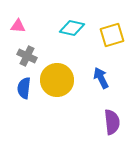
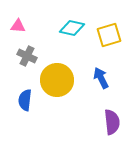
yellow square: moved 3 px left
blue semicircle: moved 1 px right, 12 px down
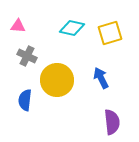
yellow square: moved 1 px right, 2 px up
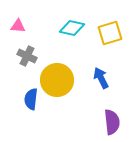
blue semicircle: moved 6 px right, 1 px up
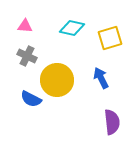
pink triangle: moved 7 px right
yellow square: moved 5 px down
blue semicircle: rotated 70 degrees counterclockwise
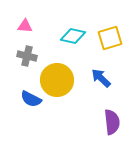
cyan diamond: moved 1 px right, 8 px down
gray cross: rotated 12 degrees counterclockwise
blue arrow: rotated 20 degrees counterclockwise
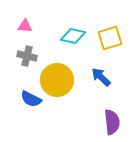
blue arrow: moved 1 px up
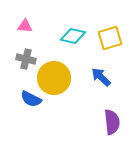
gray cross: moved 1 px left, 3 px down
yellow circle: moved 3 px left, 2 px up
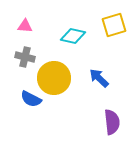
yellow square: moved 4 px right, 13 px up
gray cross: moved 1 px left, 2 px up
blue arrow: moved 2 px left, 1 px down
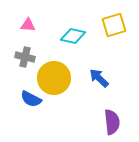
pink triangle: moved 3 px right, 1 px up
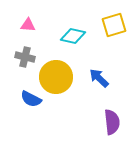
yellow circle: moved 2 px right, 1 px up
